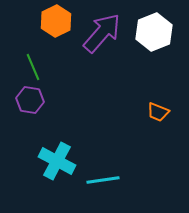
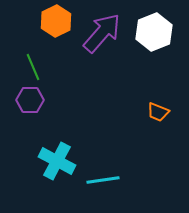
purple hexagon: rotated 8 degrees counterclockwise
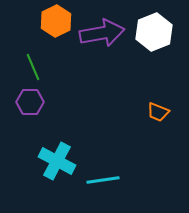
purple arrow: rotated 39 degrees clockwise
purple hexagon: moved 2 px down
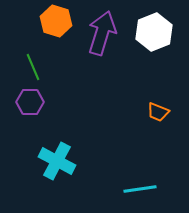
orange hexagon: rotated 16 degrees counterclockwise
purple arrow: rotated 63 degrees counterclockwise
cyan line: moved 37 px right, 9 px down
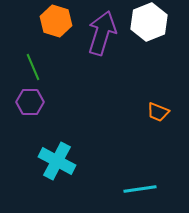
white hexagon: moved 5 px left, 10 px up
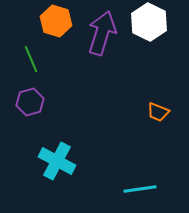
white hexagon: rotated 12 degrees counterclockwise
green line: moved 2 px left, 8 px up
purple hexagon: rotated 16 degrees counterclockwise
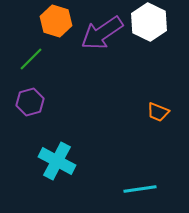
purple arrow: rotated 141 degrees counterclockwise
green line: rotated 68 degrees clockwise
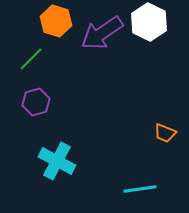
purple hexagon: moved 6 px right
orange trapezoid: moved 7 px right, 21 px down
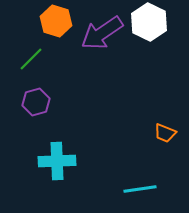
cyan cross: rotated 30 degrees counterclockwise
